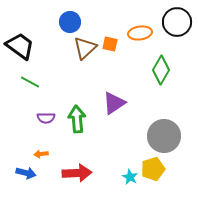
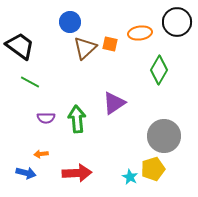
green diamond: moved 2 px left
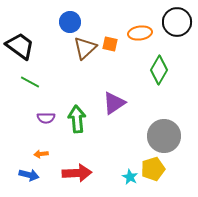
blue arrow: moved 3 px right, 2 px down
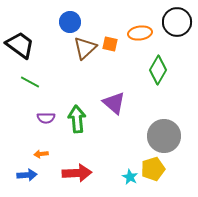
black trapezoid: moved 1 px up
green diamond: moved 1 px left
purple triangle: rotated 45 degrees counterclockwise
blue arrow: moved 2 px left; rotated 18 degrees counterclockwise
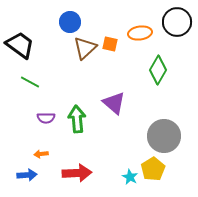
yellow pentagon: rotated 15 degrees counterclockwise
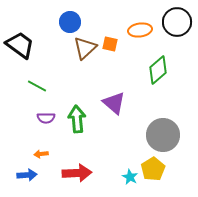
orange ellipse: moved 3 px up
green diamond: rotated 20 degrees clockwise
green line: moved 7 px right, 4 px down
gray circle: moved 1 px left, 1 px up
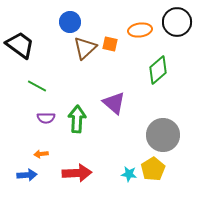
green arrow: rotated 8 degrees clockwise
cyan star: moved 1 px left, 3 px up; rotated 21 degrees counterclockwise
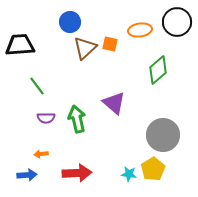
black trapezoid: rotated 40 degrees counterclockwise
green line: rotated 24 degrees clockwise
green arrow: rotated 16 degrees counterclockwise
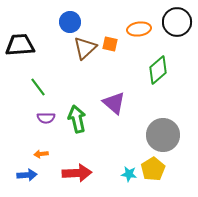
orange ellipse: moved 1 px left, 1 px up
green line: moved 1 px right, 1 px down
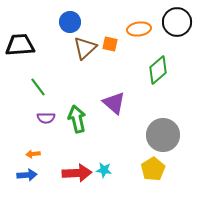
orange arrow: moved 8 px left
cyan star: moved 25 px left, 4 px up
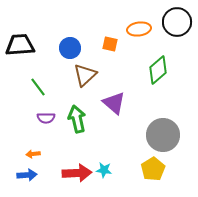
blue circle: moved 26 px down
brown triangle: moved 27 px down
